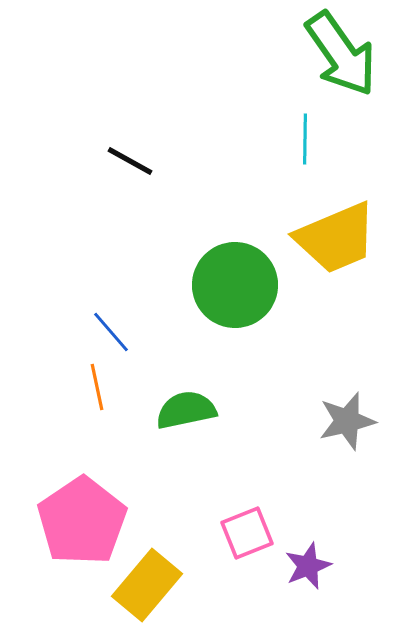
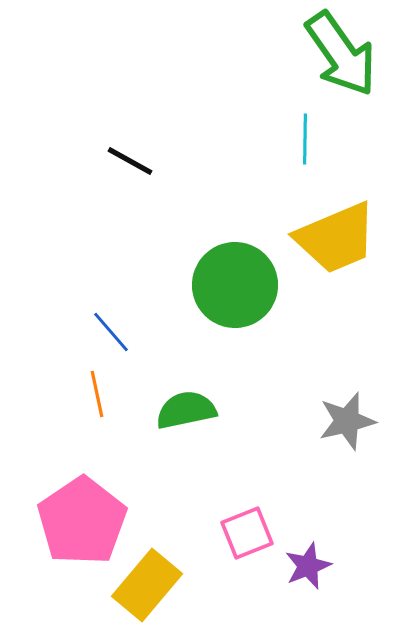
orange line: moved 7 px down
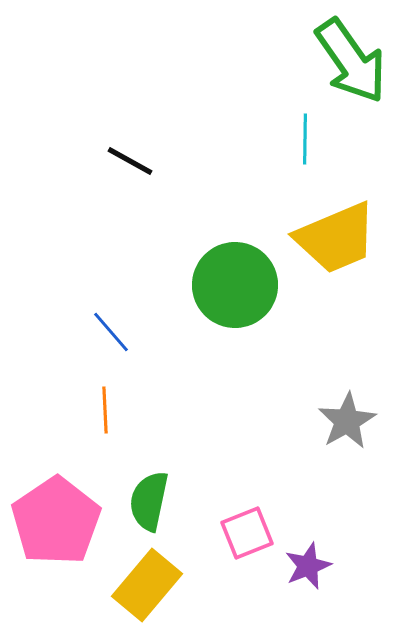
green arrow: moved 10 px right, 7 px down
orange line: moved 8 px right, 16 px down; rotated 9 degrees clockwise
green semicircle: moved 37 px left, 91 px down; rotated 66 degrees counterclockwise
gray star: rotated 16 degrees counterclockwise
pink pentagon: moved 26 px left
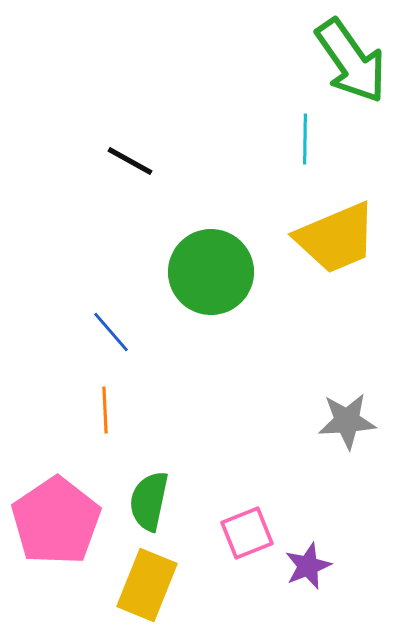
green circle: moved 24 px left, 13 px up
gray star: rotated 26 degrees clockwise
yellow rectangle: rotated 18 degrees counterclockwise
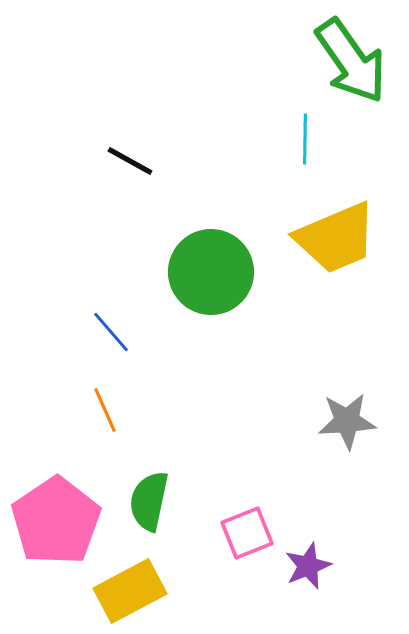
orange line: rotated 21 degrees counterclockwise
yellow rectangle: moved 17 px left, 6 px down; rotated 40 degrees clockwise
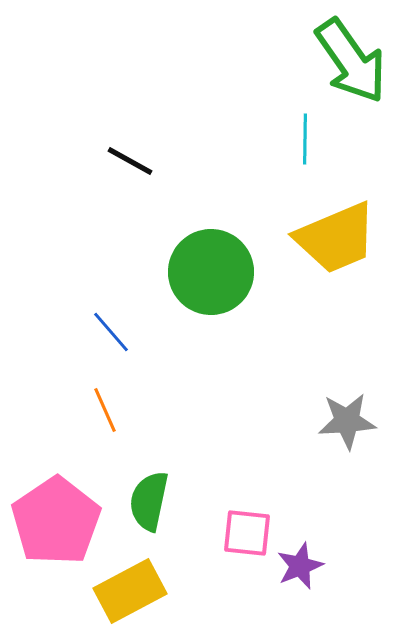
pink square: rotated 28 degrees clockwise
purple star: moved 8 px left
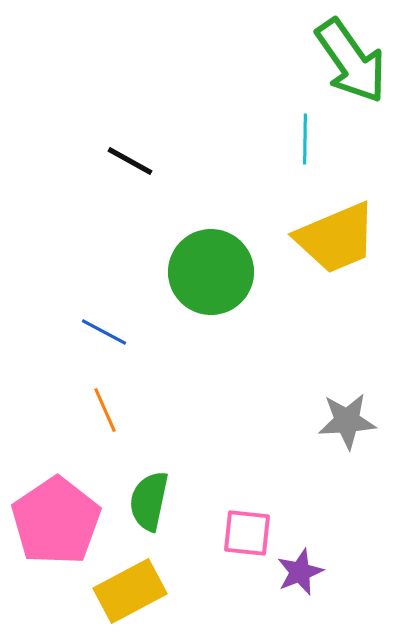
blue line: moved 7 px left; rotated 21 degrees counterclockwise
purple star: moved 6 px down
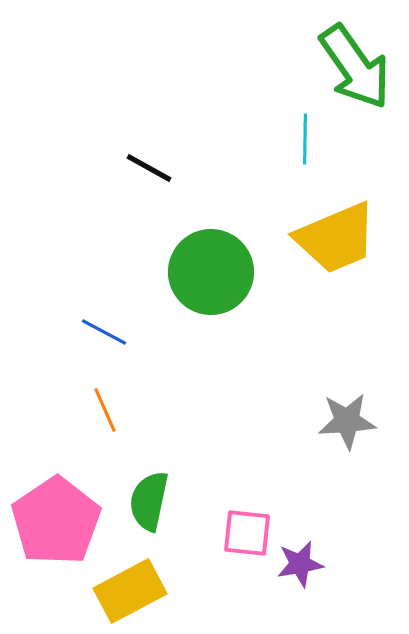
green arrow: moved 4 px right, 6 px down
black line: moved 19 px right, 7 px down
purple star: moved 8 px up; rotated 12 degrees clockwise
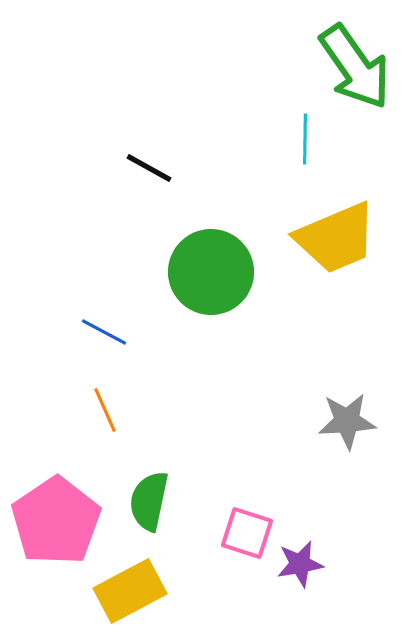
pink square: rotated 12 degrees clockwise
